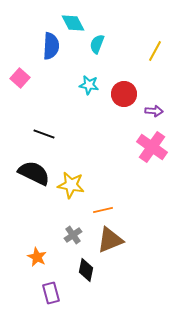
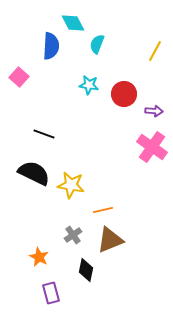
pink square: moved 1 px left, 1 px up
orange star: moved 2 px right
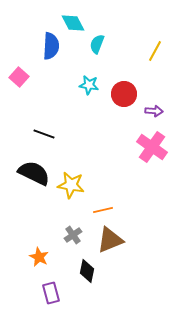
black diamond: moved 1 px right, 1 px down
